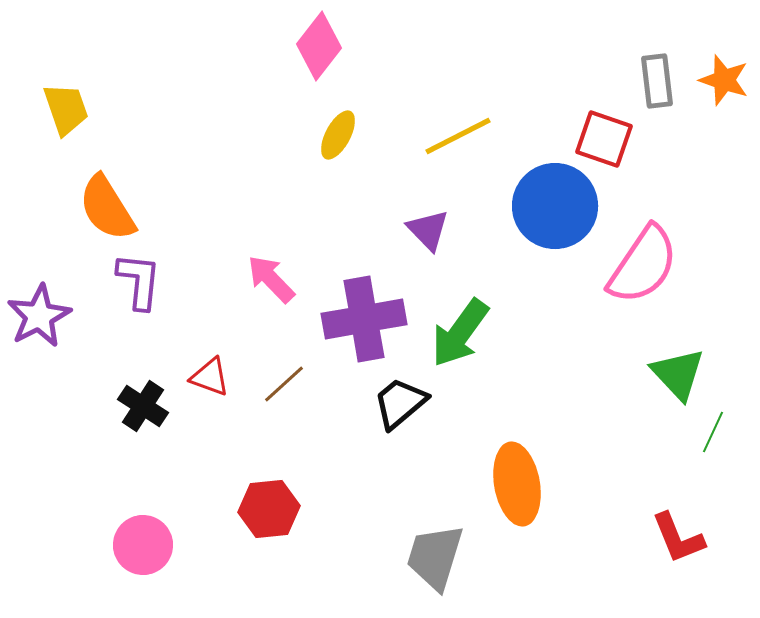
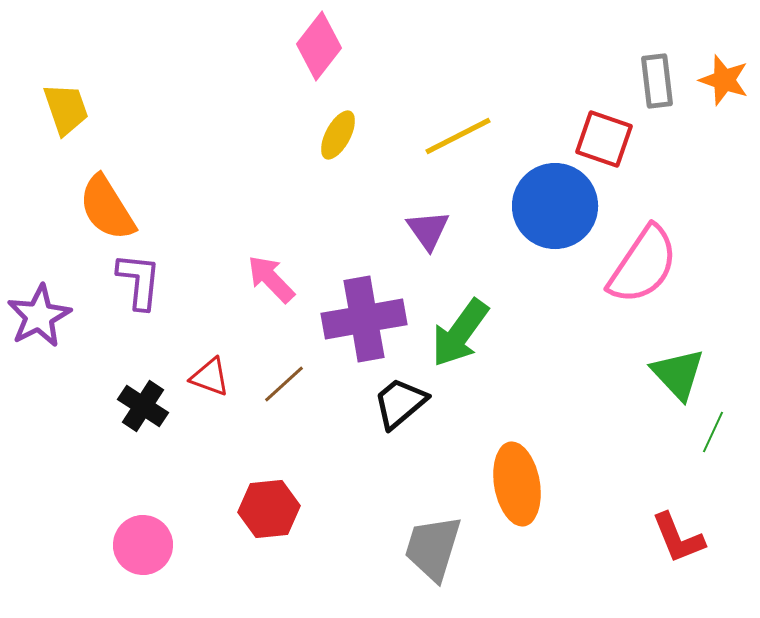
purple triangle: rotated 9 degrees clockwise
gray trapezoid: moved 2 px left, 9 px up
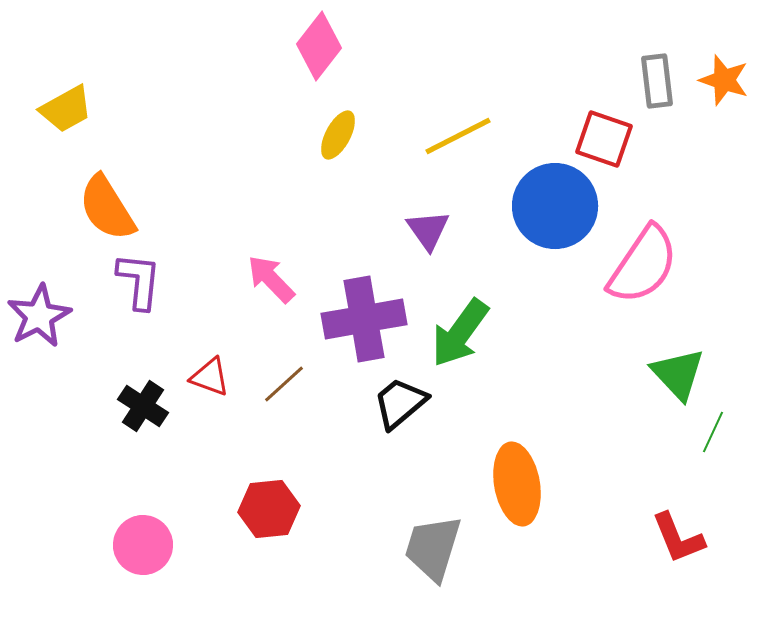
yellow trapezoid: rotated 80 degrees clockwise
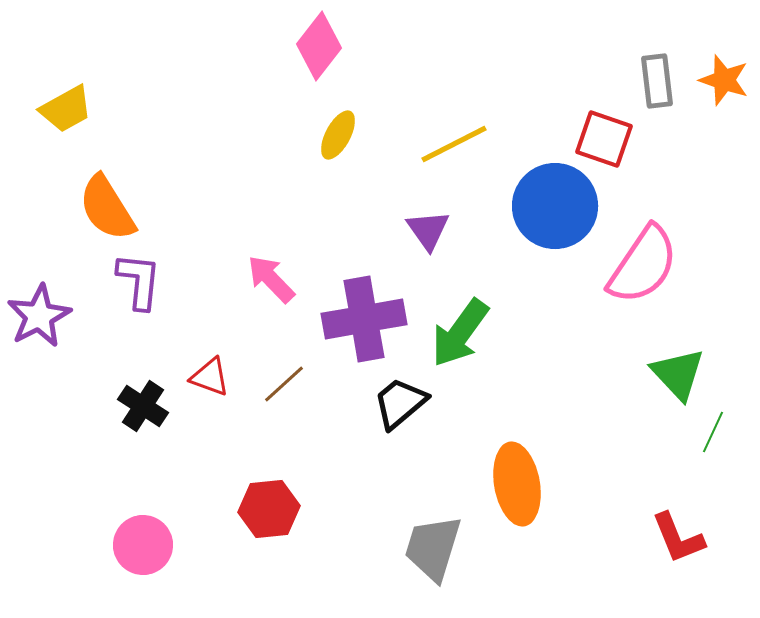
yellow line: moved 4 px left, 8 px down
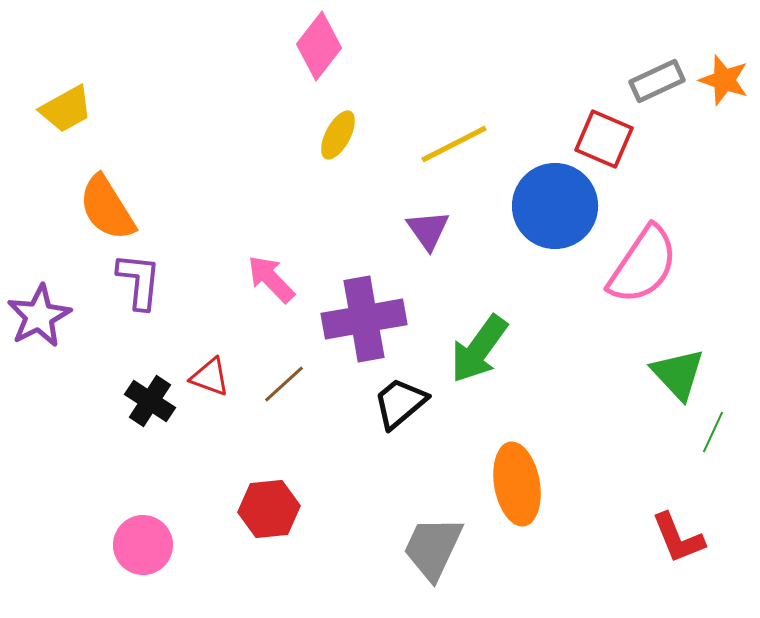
gray rectangle: rotated 72 degrees clockwise
red square: rotated 4 degrees clockwise
green arrow: moved 19 px right, 16 px down
black cross: moved 7 px right, 5 px up
gray trapezoid: rotated 8 degrees clockwise
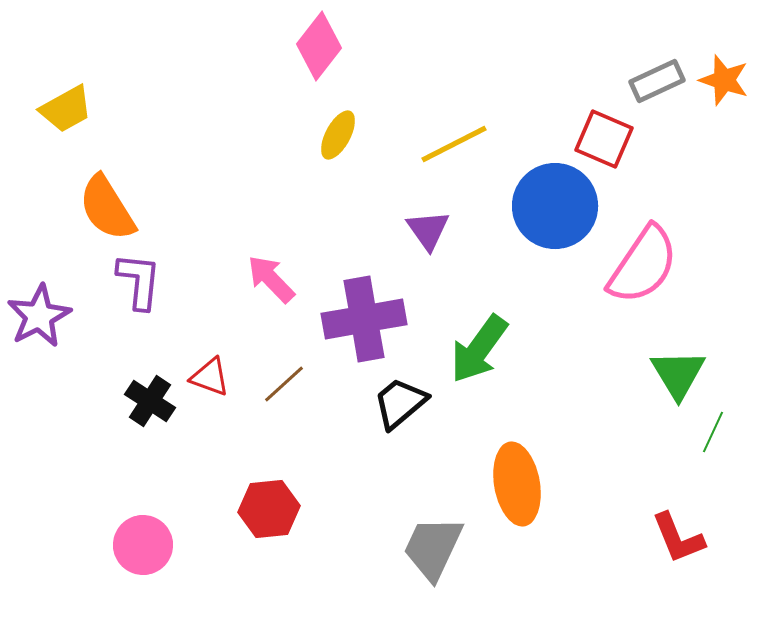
green triangle: rotated 12 degrees clockwise
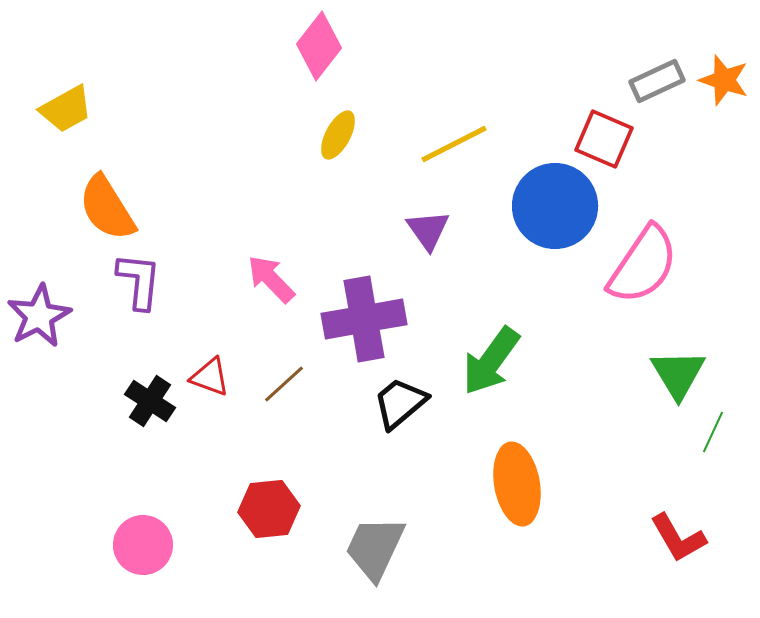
green arrow: moved 12 px right, 12 px down
red L-shape: rotated 8 degrees counterclockwise
gray trapezoid: moved 58 px left
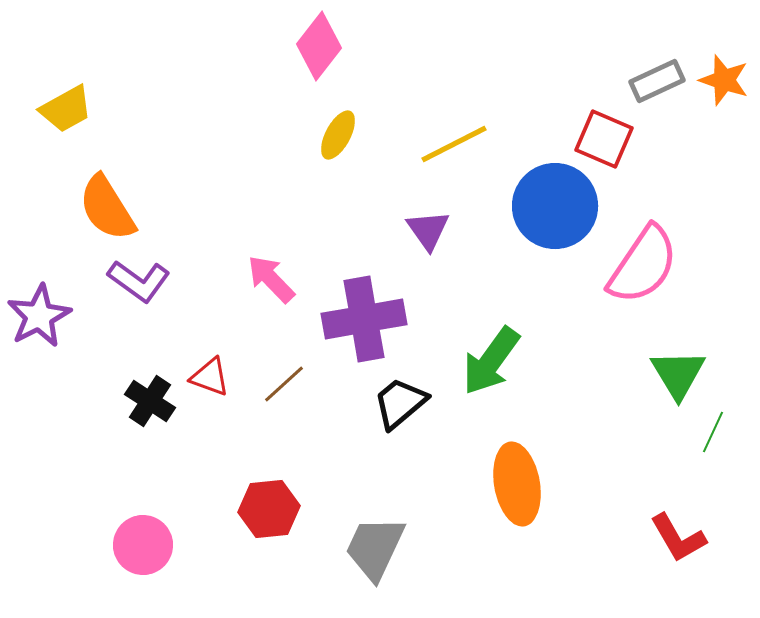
purple L-shape: rotated 120 degrees clockwise
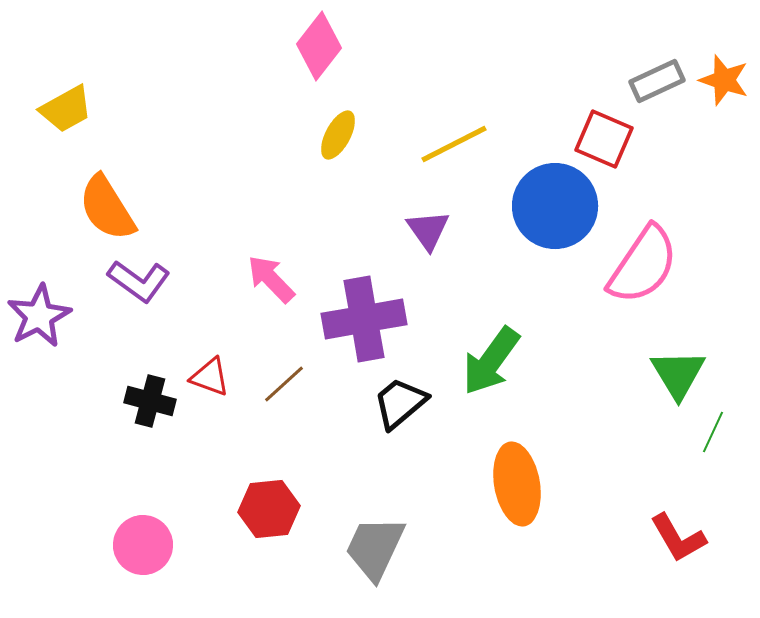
black cross: rotated 18 degrees counterclockwise
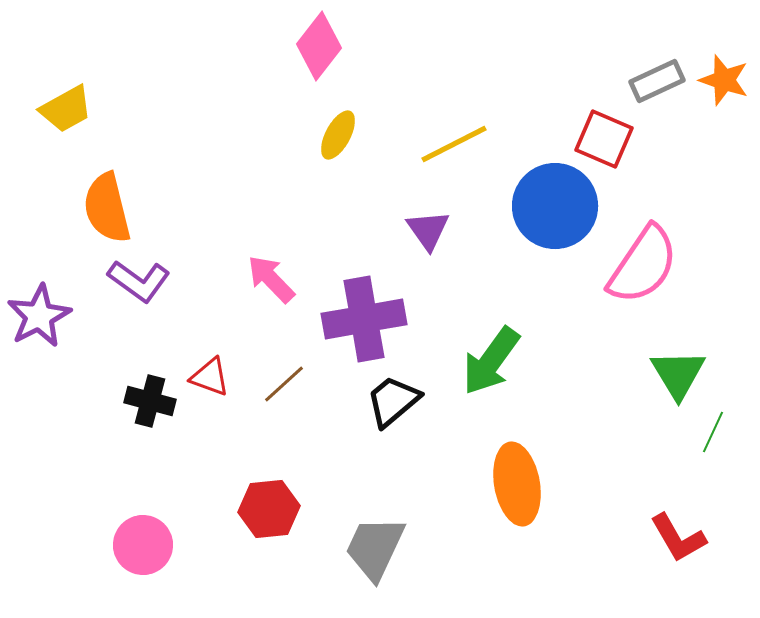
orange semicircle: rotated 18 degrees clockwise
black trapezoid: moved 7 px left, 2 px up
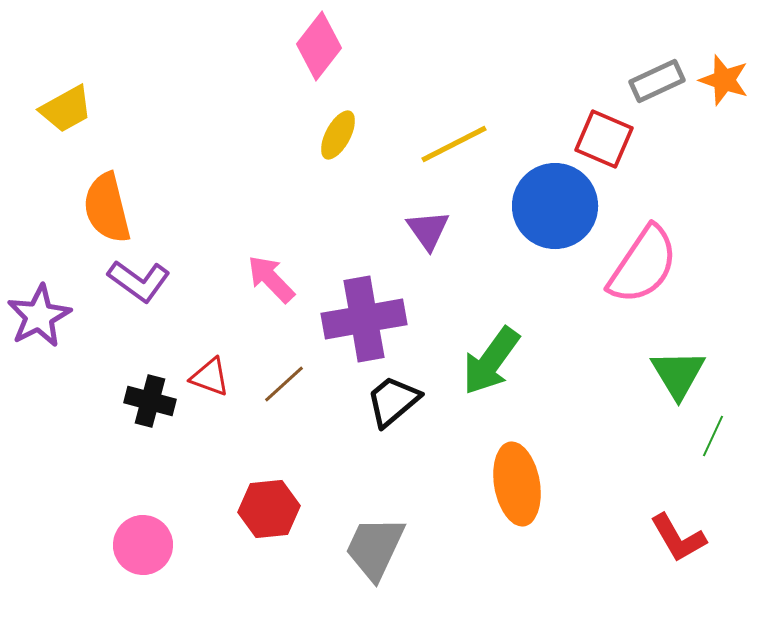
green line: moved 4 px down
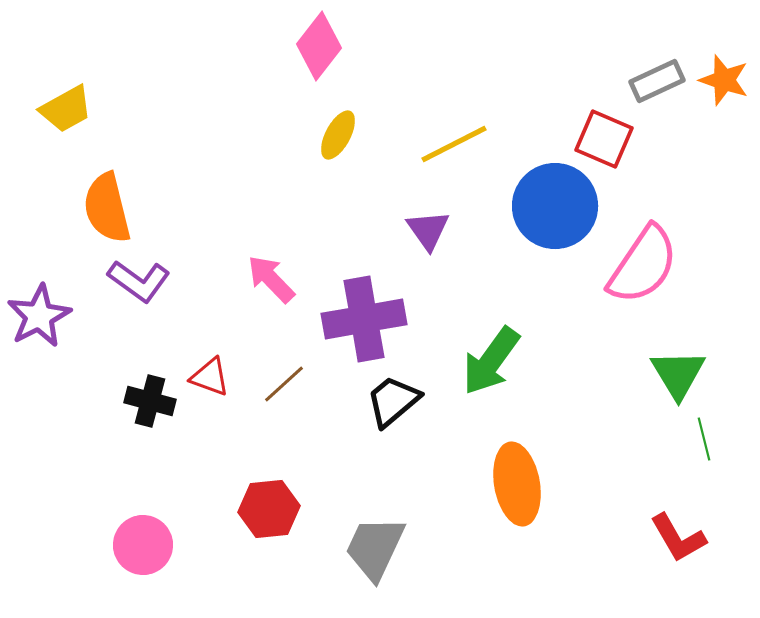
green line: moved 9 px left, 3 px down; rotated 39 degrees counterclockwise
